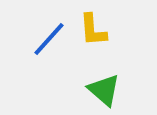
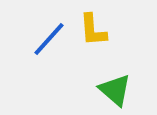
green triangle: moved 11 px right
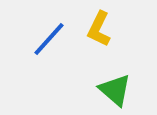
yellow L-shape: moved 6 px right, 1 px up; rotated 30 degrees clockwise
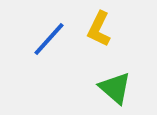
green triangle: moved 2 px up
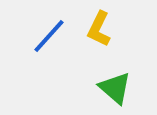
blue line: moved 3 px up
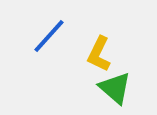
yellow L-shape: moved 25 px down
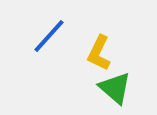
yellow L-shape: moved 1 px up
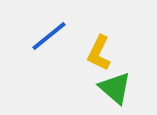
blue line: rotated 9 degrees clockwise
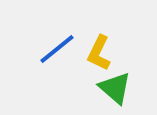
blue line: moved 8 px right, 13 px down
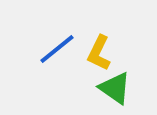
green triangle: rotated 6 degrees counterclockwise
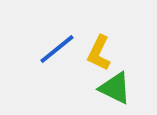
green triangle: rotated 9 degrees counterclockwise
